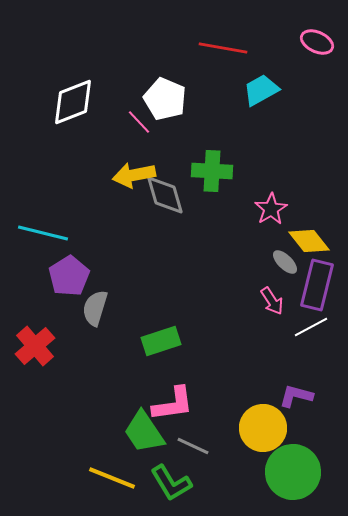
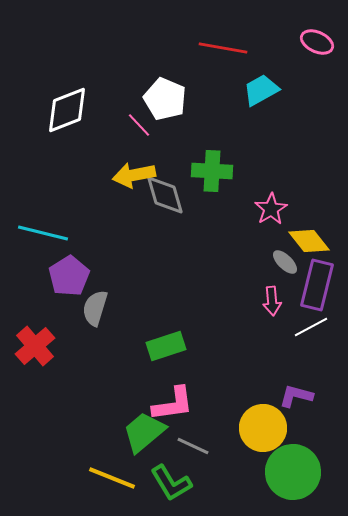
white diamond: moved 6 px left, 8 px down
pink line: moved 3 px down
pink arrow: rotated 28 degrees clockwise
green rectangle: moved 5 px right, 5 px down
green trapezoid: rotated 84 degrees clockwise
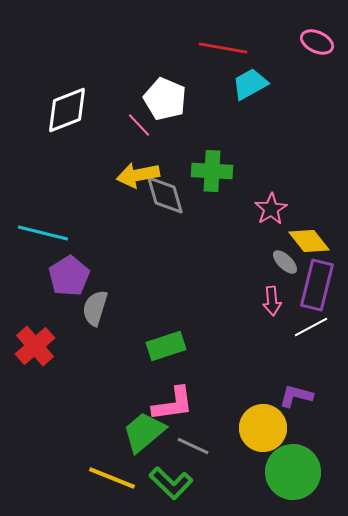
cyan trapezoid: moved 11 px left, 6 px up
yellow arrow: moved 4 px right
green L-shape: rotated 15 degrees counterclockwise
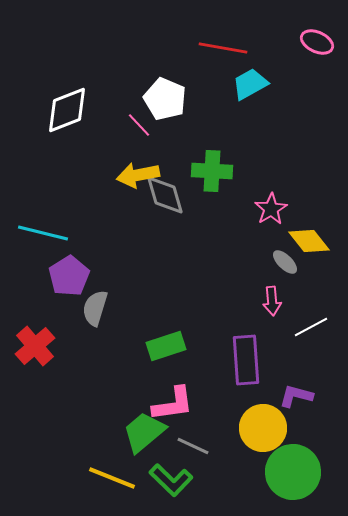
purple rectangle: moved 71 px left, 75 px down; rotated 18 degrees counterclockwise
green L-shape: moved 3 px up
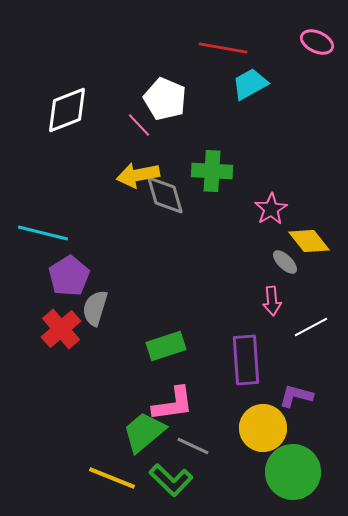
red cross: moved 26 px right, 17 px up
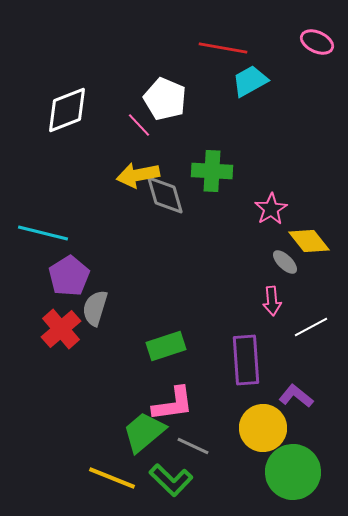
cyan trapezoid: moved 3 px up
purple L-shape: rotated 24 degrees clockwise
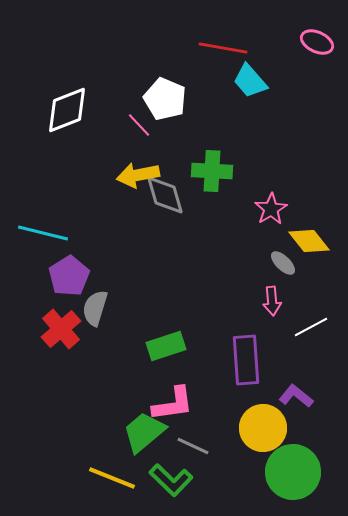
cyan trapezoid: rotated 102 degrees counterclockwise
gray ellipse: moved 2 px left, 1 px down
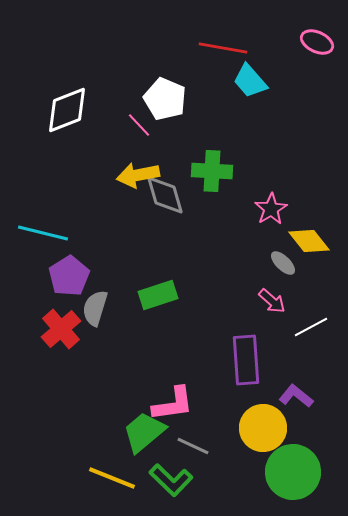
pink arrow: rotated 44 degrees counterclockwise
green rectangle: moved 8 px left, 51 px up
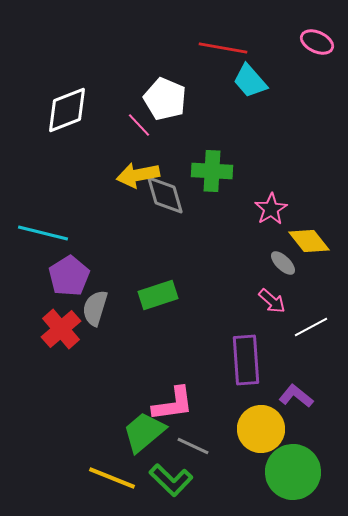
yellow circle: moved 2 px left, 1 px down
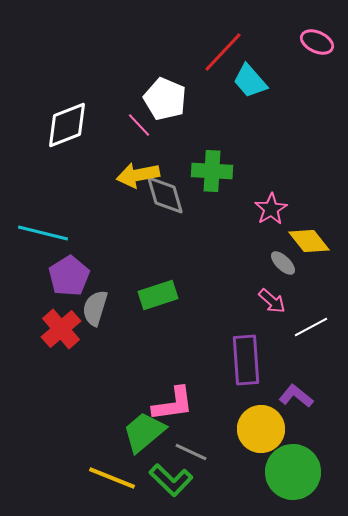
red line: moved 4 px down; rotated 57 degrees counterclockwise
white diamond: moved 15 px down
gray line: moved 2 px left, 6 px down
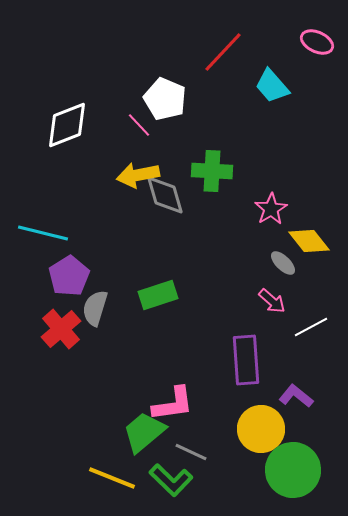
cyan trapezoid: moved 22 px right, 5 px down
green circle: moved 2 px up
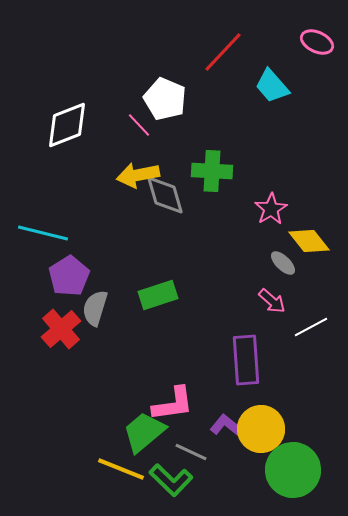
purple L-shape: moved 69 px left, 30 px down
yellow line: moved 9 px right, 9 px up
